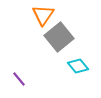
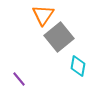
cyan diamond: rotated 50 degrees clockwise
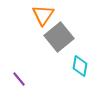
cyan diamond: moved 2 px right
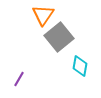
purple line: rotated 70 degrees clockwise
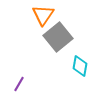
gray square: moved 1 px left
purple line: moved 5 px down
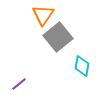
cyan diamond: moved 2 px right
purple line: rotated 21 degrees clockwise
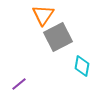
gray square: rotated 12 degrees clockwise
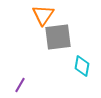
gray square: rotated 20 degrees clockwise
purple line: moved 1 px right, 1 px down; rotated 21 degrees counterclockwise
